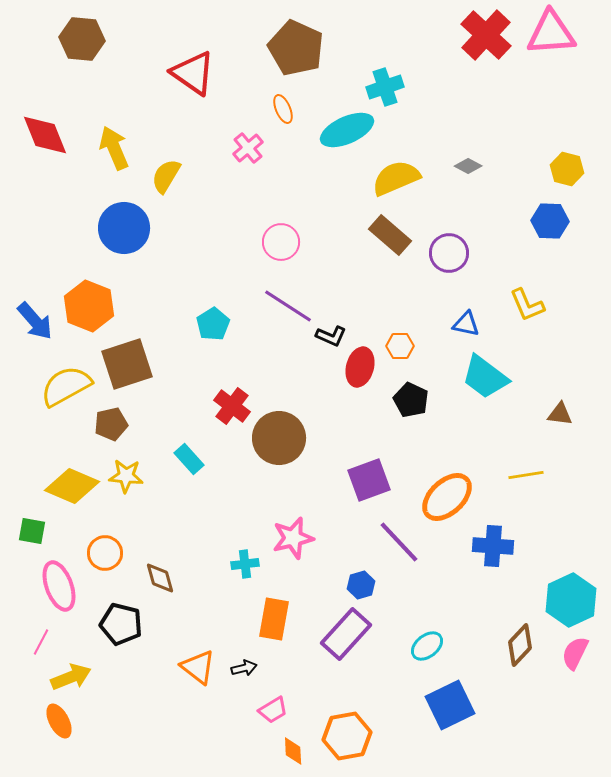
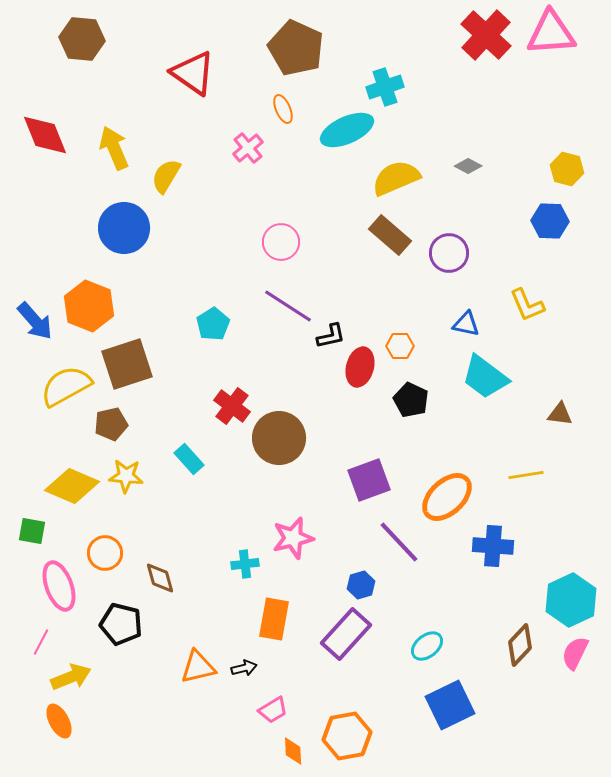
black L-shape at (331, 336): rotated 36 degrees counterclockwise
orange triangle at (198, 667): rotated 51 degrees counterclockwise
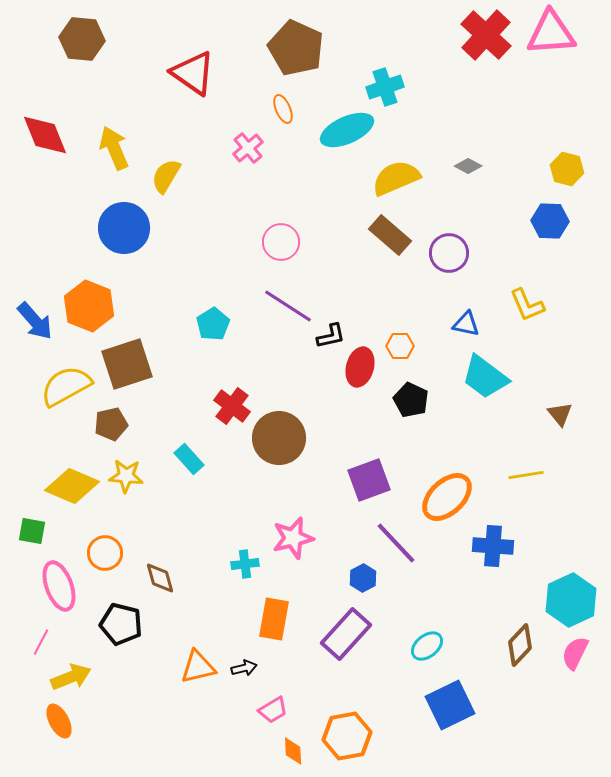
brown triangle at (560, 414): rotated 44 degrees clockwise
purple line at (399, 542): moved 3 px left, 1 px down
blue hexagon at (361, 585): moved 2 px right, 7 px up; rotated 12 degrees counterclockwise
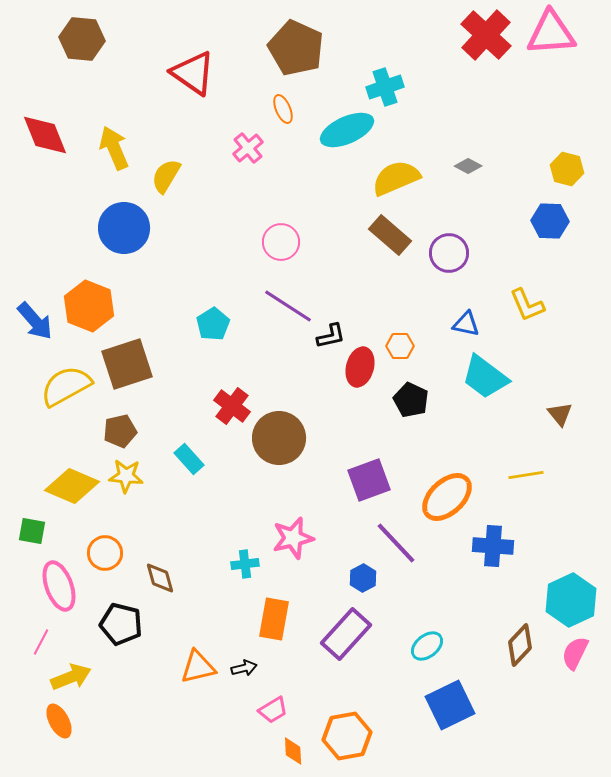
brown pentagon at (111, 424): moved 9 px right, 7 px down
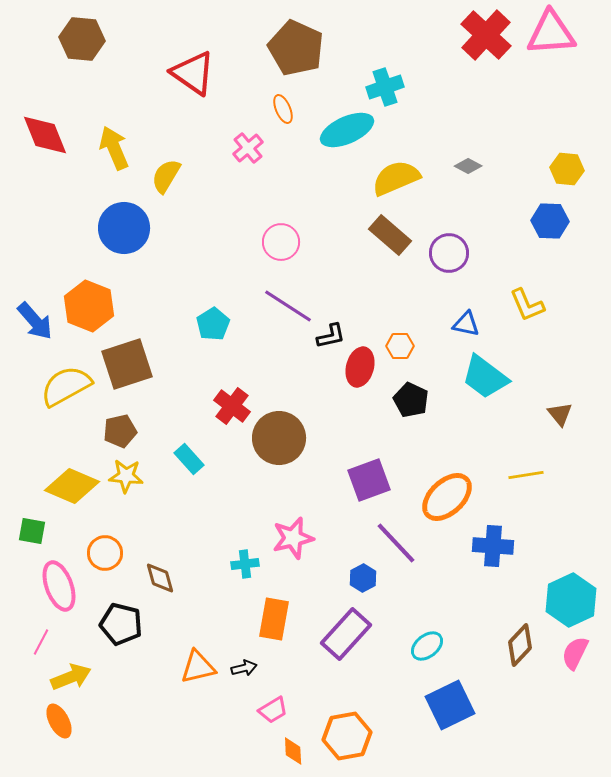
yellow hexagon at (567, 169): rotated 8 degrees counterclockwise
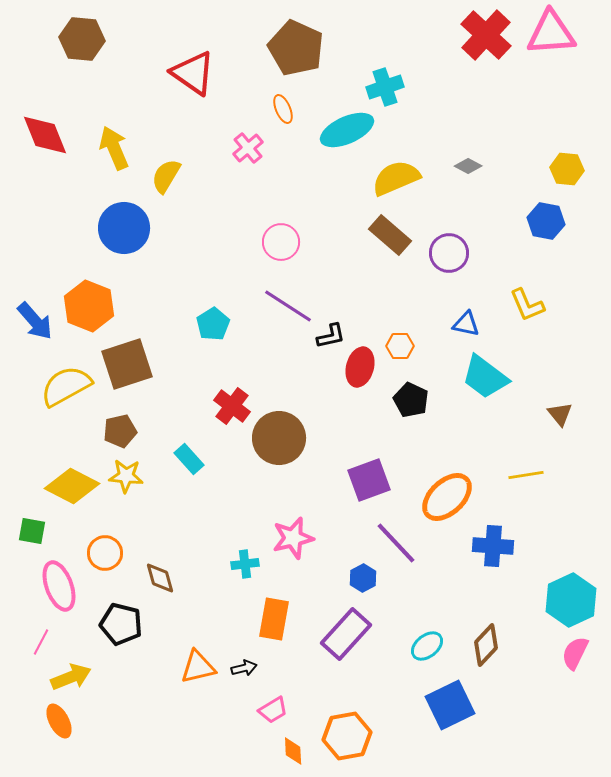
blue hexagon at (550, 221): moved 4 px left; rotated 9 degrees clockwise
yellow diamond at (72, 486): rotated 4 degrees clockwise
brown diamond at (520, 645): moved 34 px left
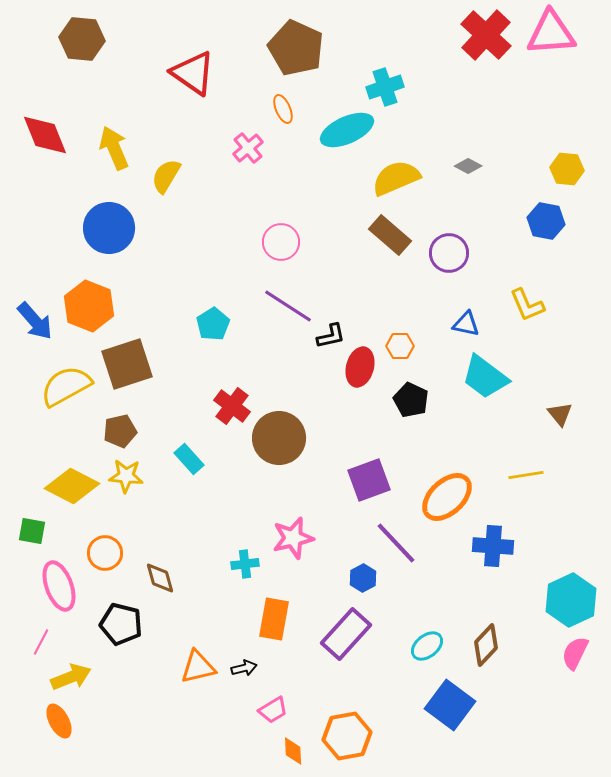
blue circle at (124, 228): moved 15 px left
blue square at (450, 705): rotated 27 degrees counterclockwise
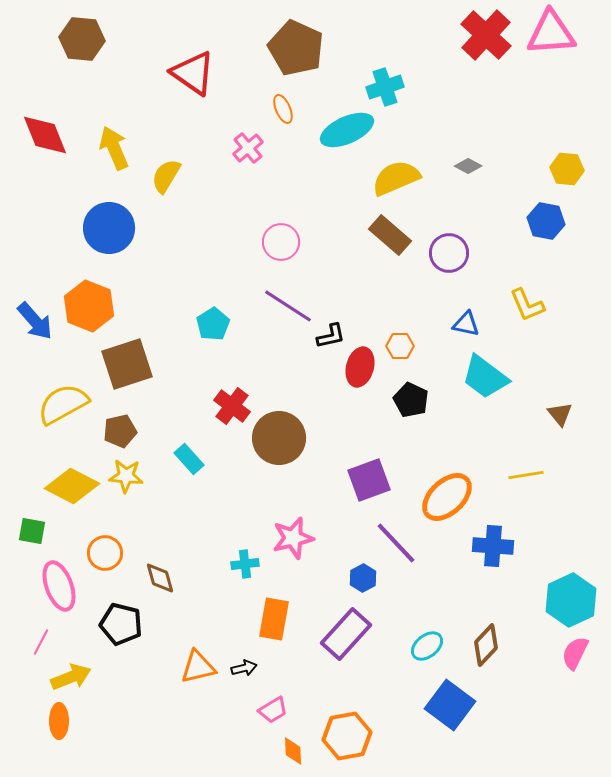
yellow semicircle at (66, 386): moved 3 px left, 18 px down
orange ellipse at (59, 721): rotated 28 degrees clockwise
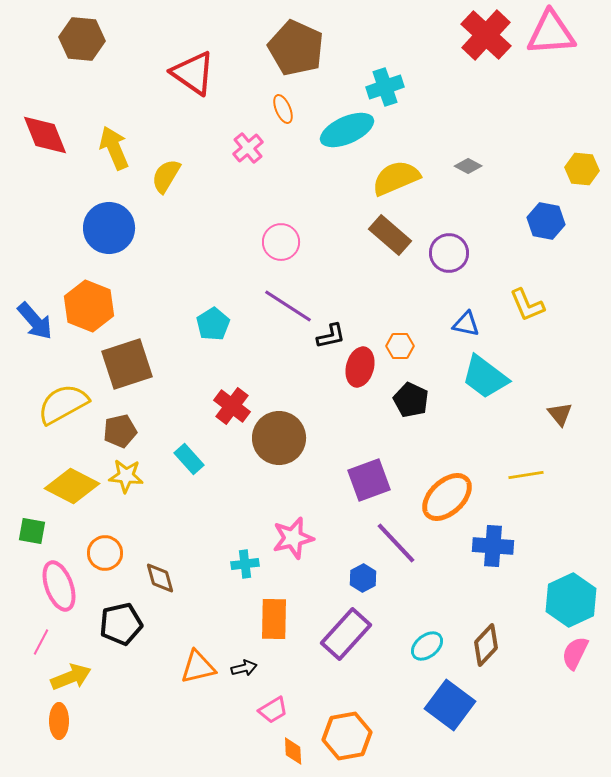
yellow hexagon at (567, 169): moved 15 px right
orange rectangle at (274, 619): rotated 9 degrees counterclockwise
black pentagon at (121, 624): rotated 27 degrees counterclockwise
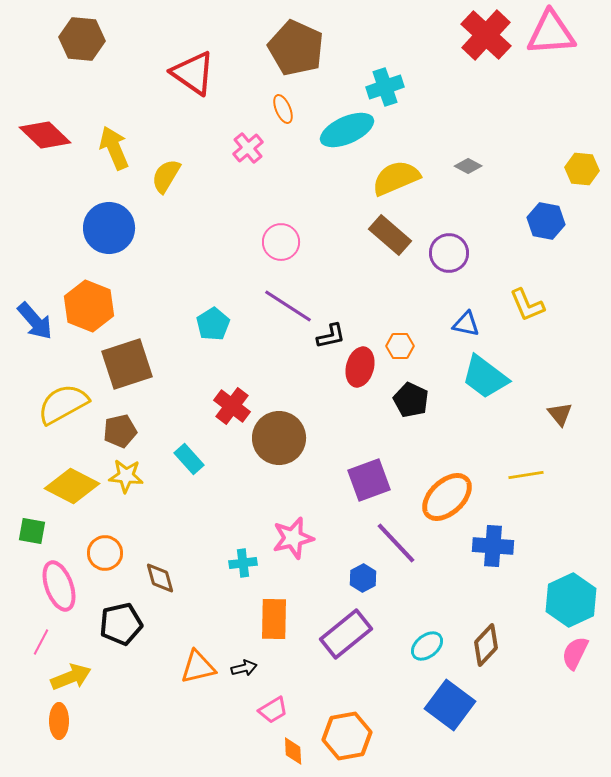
red diamond at (45, 135): rotated 24 degrees counterclockwise
cyan cross at (245, 564): moved 2 px left, 1 px up
purple rectangle at (346, 634): rotated 9 degrees clockwise
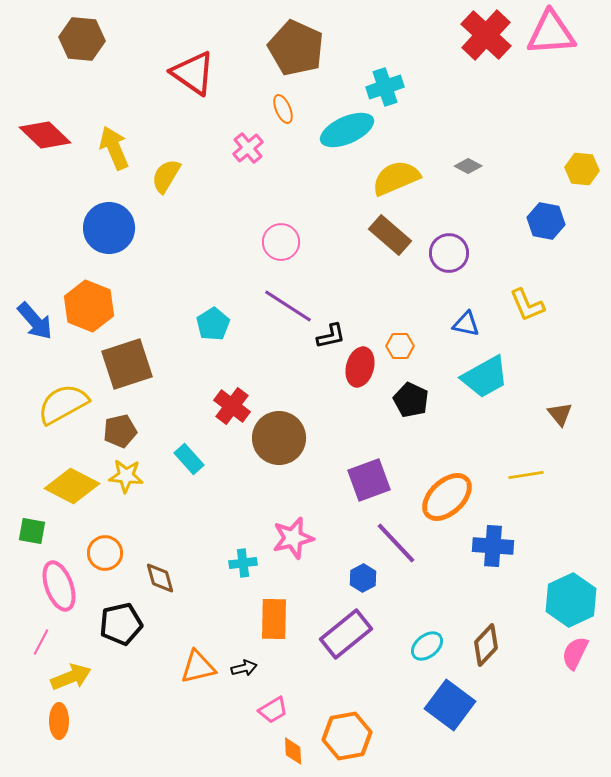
cyan trapezoid at (485, 377): rotated 66 degrees counterclockwise
